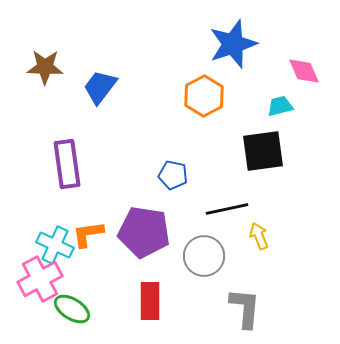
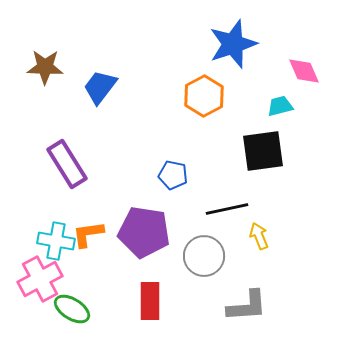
purple rectangle: rotated 24 degrees counterclockwise
cyan cross: moved 1 px right, 4 px up; rotated 15 degrees counterclockwise
gray L-shape: moved 2 px right, 2 px up; rotated 81 degrees clockwise
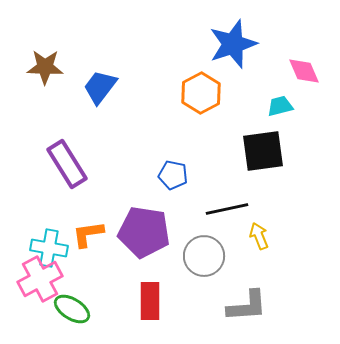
orange hexagon: moved 3 px left, 3 px up
cyan cross: moved 7 px left, 7 px down
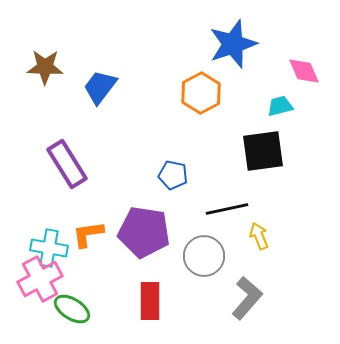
gray L-shape: moved 8 px up; rotated 45 degrees counterclockwise
